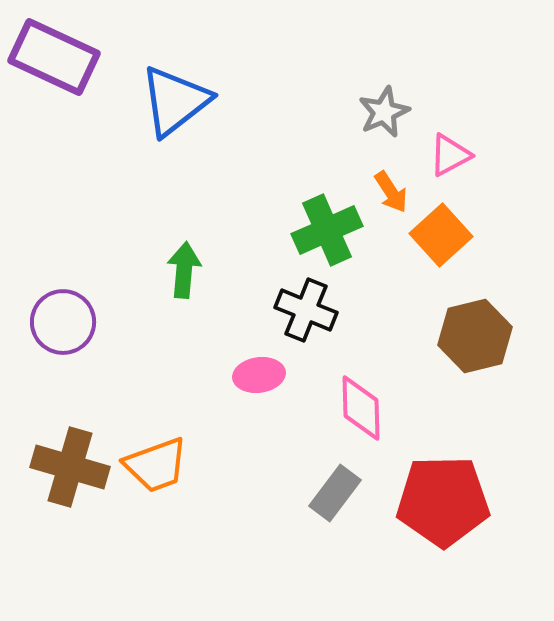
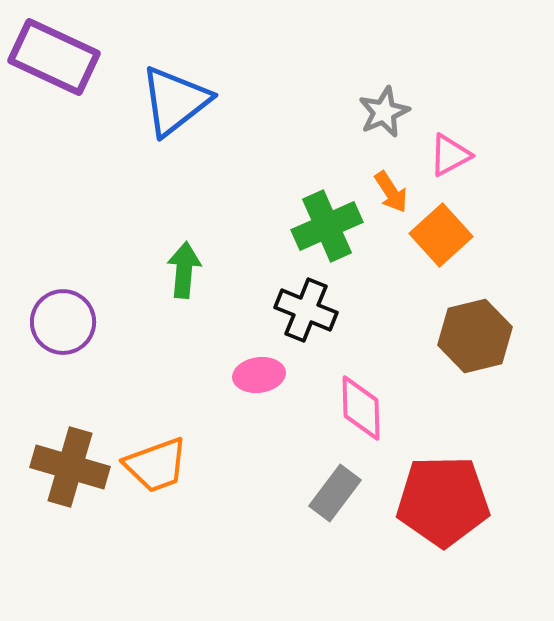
green cross: moved 4 px up
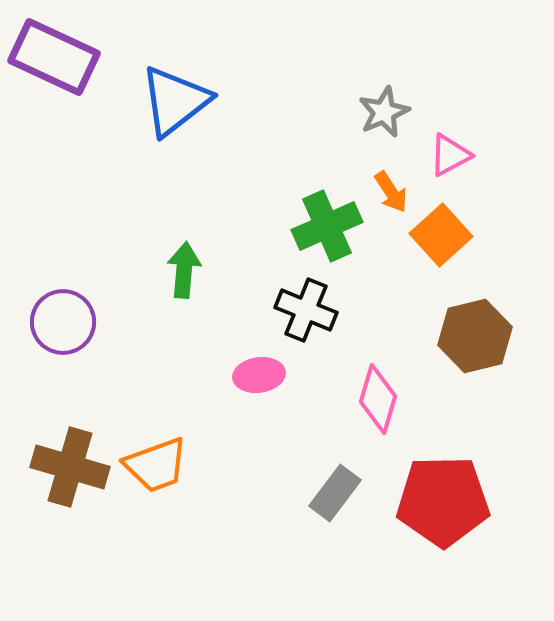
pink diamond: moved 17 px right, 9 px up; rotated 18 degrees clockwise
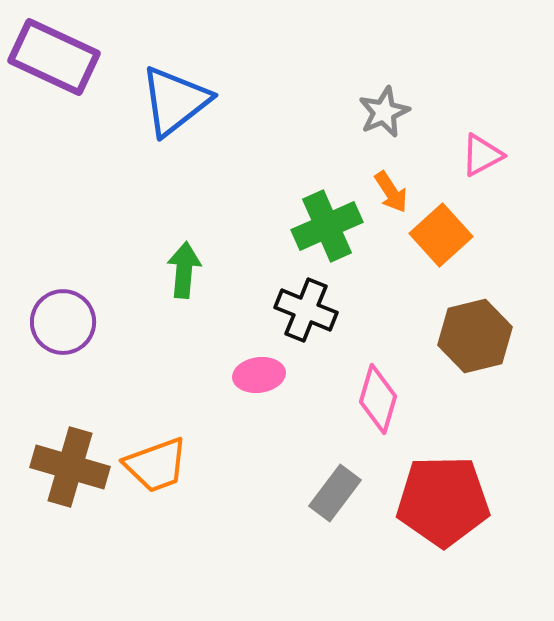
pink triangle: moved 32 px right
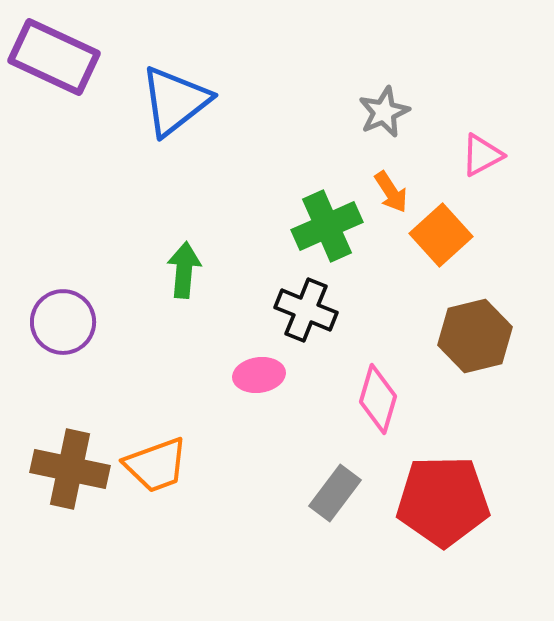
brown cross: moved 2 px down; rotated 4 degrees counterclockwise
